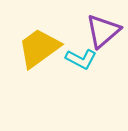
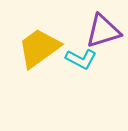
purple triangle: rotated 24 degrees clockwise
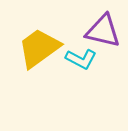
purple triangle: rotated 30 degrees clockwise
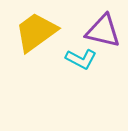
yellow trapezoid: moved 3 px left, 16 px up
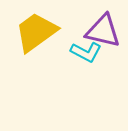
cyan L-shape: moved 5 px right, 7 px up
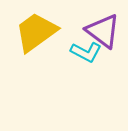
purple triangle: rotated 24 degrees clockwise
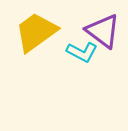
cyan L-shape: moved 4 px left
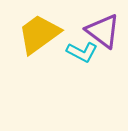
yellow trapezoid: moved 3 px right, 2 px down
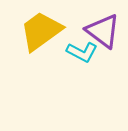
yellow trapezoid: moved 2 px right, 3 px up
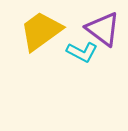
purple triangle: moved 2 px up
